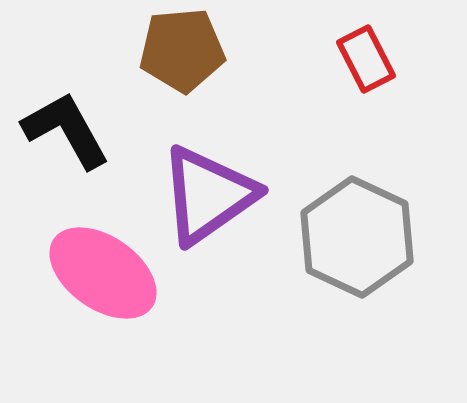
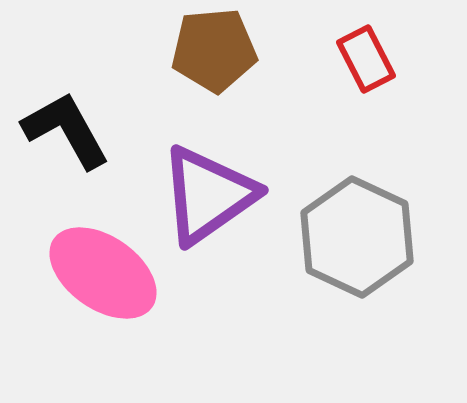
brown pentagon: moved 32 px right
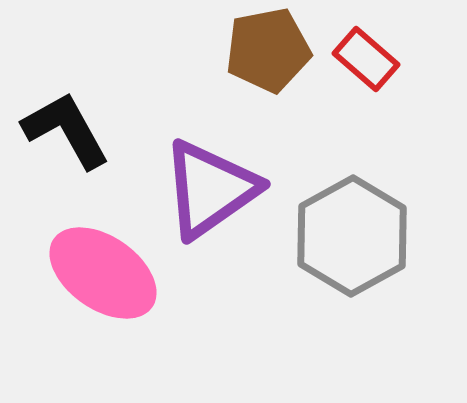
brown pentagon: moved 54 px right; rotated 6 degrees counterclockwise
red rectangle: rotated 22 degrees counterclockwise
purple triangle: moved 2 px right, 6 px up
gray hexagon: moved 5 px left, 1 px up; rotated 6 degrees clockwise
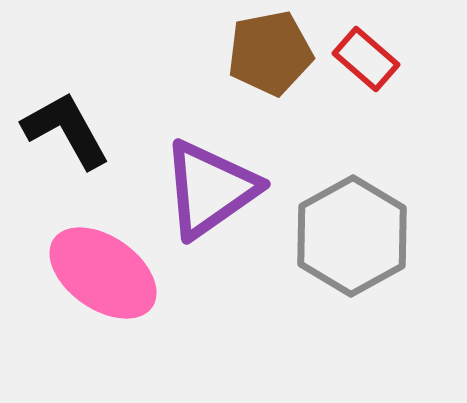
brown pentagon: moved 2 px right, 3 px down
